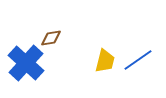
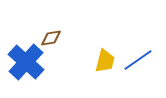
blue cross: moved 1 px up
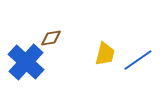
yellow trapezoid: moved 7 px up
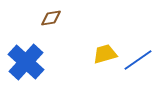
brown diamond: moved 20 px up
yellow trapezoid: rotated 120 degrees counterclockwise
